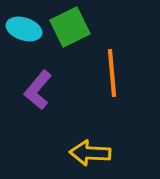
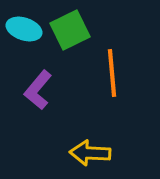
green square: moved 3 px down
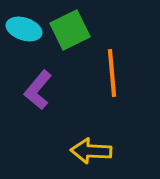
yellow arrow: moved 1 px right, 2 px up
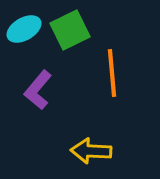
cyan ellipse: rotated 48 degrees counterclockwise
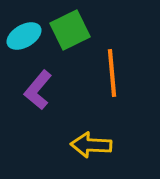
cyan ellipse: moved 7 px down
yellow arrow: moved 6 px up
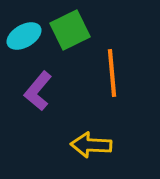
purple L-shape: moved 1 px down
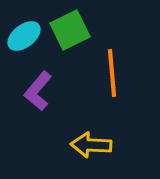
cyan ellipse: rotated 8 degrees counterclockwise
